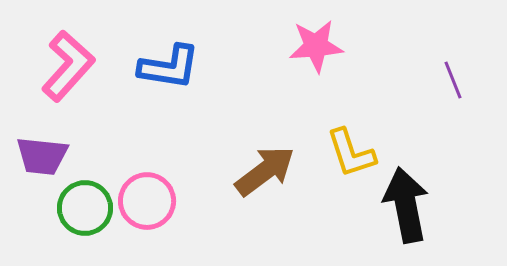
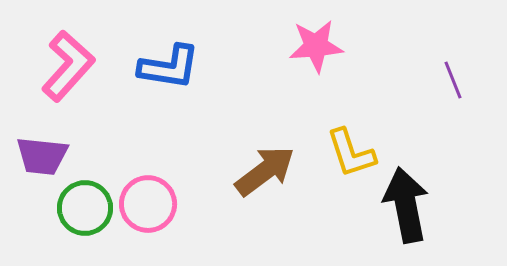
pink circle: moved 1 px right, 3 px down
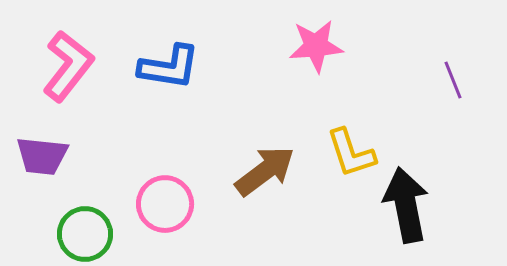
pink L-shape: rotated 4 degrees counterclockwise
pink circle: moved 17 px right
green circle: moved 26 px down
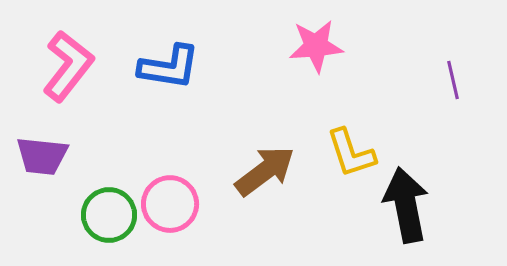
purple line: rotated 9 degrees clockwise
pink circle: moved 5 px right
green circle: moved 24 px right, 19 px up
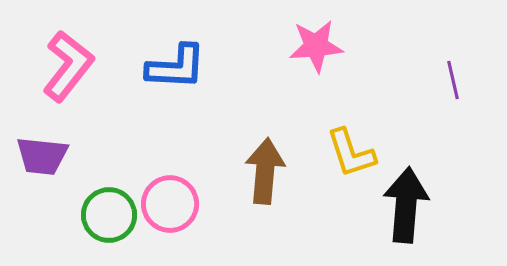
blue L-shape: moved 7 px right; rotated 6 degrees counterclockwise
brown arrow: rotated 48 degrees counterclockwise
black arrow: rotated 16 degrees clockwise
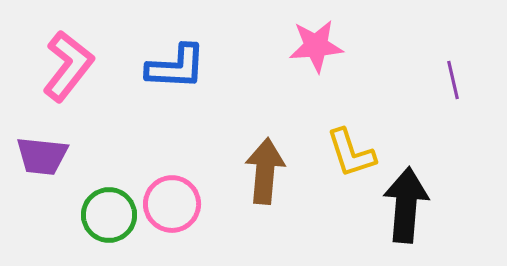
pink circle: moved 2 px right
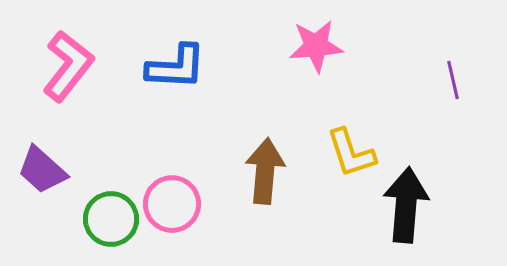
purple trapezoid: moved 14 px down; rotated 36 degrees clockwise
green circle: moved 2 px right, 4 px down
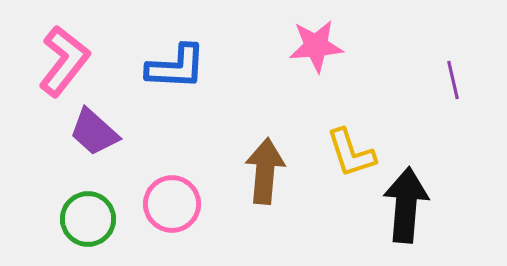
pink L-shape: moved 4 px left, 5 px up
purple trapezoid: moved 52 px right, 38 px up
green circle: moved 23 px left
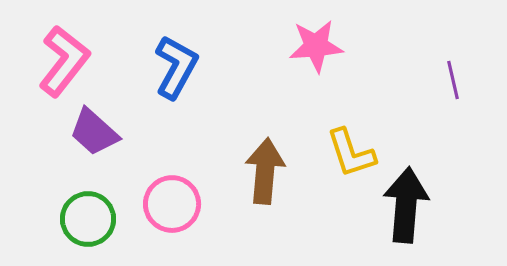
blue L-shape: rotated 64 degrees counterclockwise
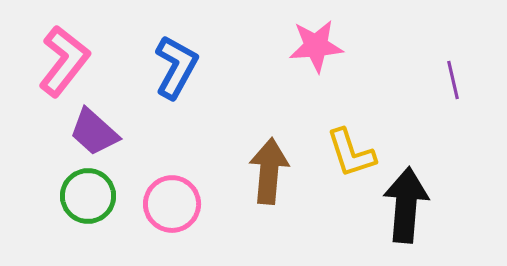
brown arrow: moved 4 px right
green circle: moved 23 px up
